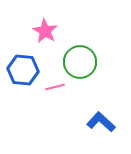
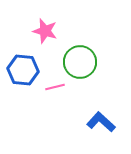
pink star: rotated 15 degrees counterclockwise
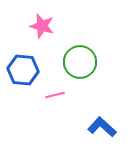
pink star: moved 3 px left, 5 px up
pink line: moved 8 px down
blue L-shape: moved 1 px right, 5 px down
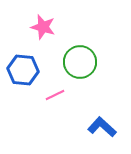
pink star: moved 1 px right, 1 px down
pink line: rotated 12 degrees counterclockwise
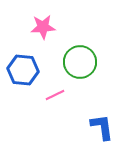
pink star: rotated 20 degrees counterclockwise
blue L-shape: rotated 40 degrees clockwise
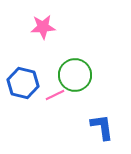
green circle: moved 5 px left, 13 px down
blue hexagon: moved 13 px down; rotated 8 degrees clockwise
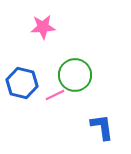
blue hexagon: moved 1 px left
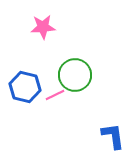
blue hexagon: moved 3 px right, 4 px down
blue L-shape: moved 11 px right, 9 px down
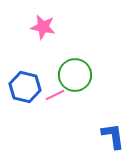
pink star: rotated 15 degrees clockwise
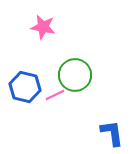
blue L-shape: moved 1 px left, 3 px up
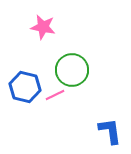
green circle: moved 3 px left, 5 px up
blue L-shape: moved 2 px left, 2 px up
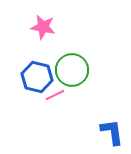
blue hexagon: moved 12 px right, 10 px up
blue L-shape: moved 2 px right, 1 px down
